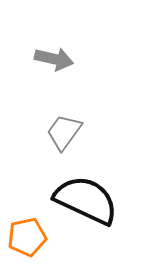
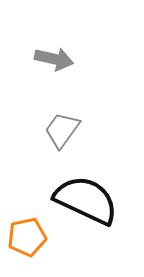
gray trapezoid: moved 2 px left, 2 px up
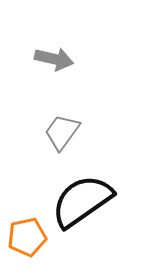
gray trapezoid: moved 2 px down
black semicircle: moved 4 px left, 1 px down; rotated 60 degrees counterclockwise
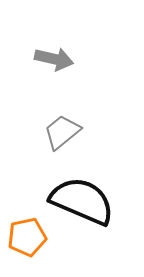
gray trapezoid: rotated 15 degrees clockwise
black semicircle: rotated 58 degrees clockwise
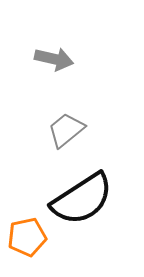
gray trapezoid: moved 4 px right, 2 px up
black semicircle: moved 2 px up; rotated 124 degrees clockwise
